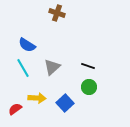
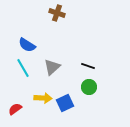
yellow arrow: moved 6 px right
blue square: rotated 18 degrees clockwise
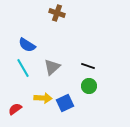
green circle: moved 1 px up
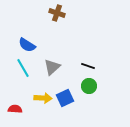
blue square: moved 5 px up
red semicircle: rotated 40 degrees clockwise
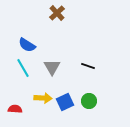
brown cross: rotated 28 degrees clockwise
gray triangle: rotated 18 degrees counterclockwise
green circle: moved 15 px down
blue square: moved 4 px down
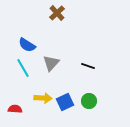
gray triangle: moved 1 px left, 4 px up; rotated 12 degrees clockwise
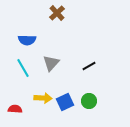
blue semicircle: moved 5 px up; rotated 30 degrees counterclockwise
black line: moved 1 px right; rotated 48 degrees counterclockwise
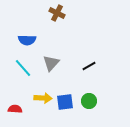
brown cross: rotated 21 degrees counterclockwise
cyan line: rotated 12 degrees counterclockwise
blue square: rotated 18 degrees clockwise
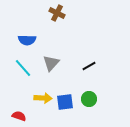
green circle: moved 2 px up
red semicircle: moved 4 px right, 7 px down; rotated 16 degrees clockwise
